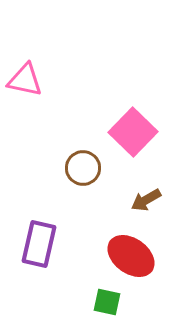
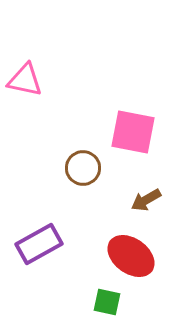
pink square: rotated 33 degrees counterclockwise
purple rectangle: rotated 48 degrees clockwise
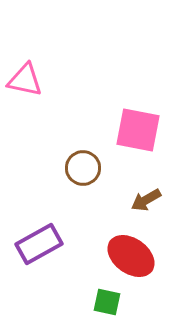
pink square: moved 5 px right, 2 px up
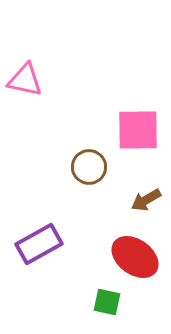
pink square: rotated 12 degrees counterclockwise
brown circle: moved 6 px right, 1 px up
red ellipse: moved 4 px right, 1 px down
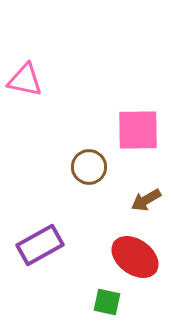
purple rectangle: moved 1 px right, 1 px down
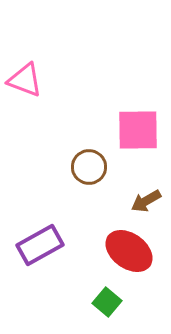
pink triangle: rotated 9 degrees clockwise
brown arrow: moved 1 px down
red ellipse: moved 6 px left, 6 px up
green square: rotated 28 degrees clockwise
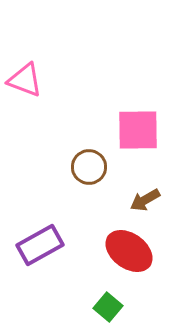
brown arrow: moved 1 px left, 1 px up
green square: moved 1 px right, 5 px down
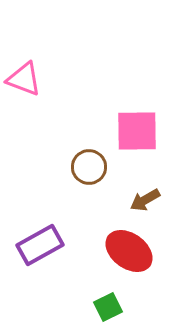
pink triangle: moved 1 px left, 1 px up
pink square: moved 1 px left, 1 px down
green square: rotated 24 degrees clockwise
